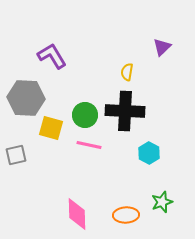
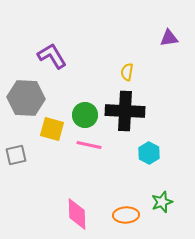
purple triangle: moved 7 px right, 9 px up; rotated 36 degrees clockwise
yellow square: moved 1 px right, 1 px down
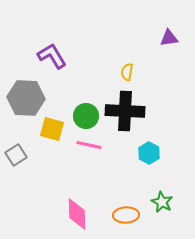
green circle: moved 1 px right, 1 px down
gray square: rotated 20 degrees counterclockwise
green star: rotated 25 degrees counterclockwise
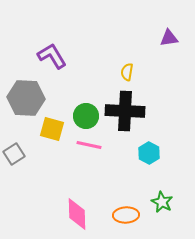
gray square: moved 2 px left, 1 px up
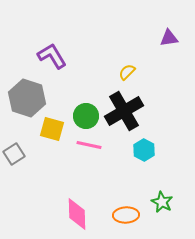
yellow semicircle: rotated 36 degrees clockwise
gray hexagon: moved 1 px right; rotated 15 degrees clockwise
black cross: moved 1 px left; rotated 33 degrees counterclockwise
cyan hexagon: moved 5 px left, 3 px up
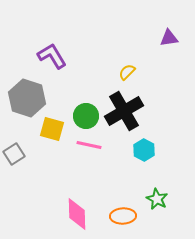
green star: moved 5 px left, 3 px up
orange ellipse: moved 3 px left, 1 px down
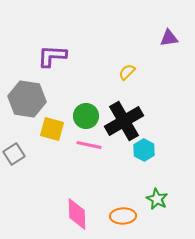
purple L-shape: rotated 56 degrees counterclockwise
gray hexagon: moved 1 px down; rotated 9 degrees counterclockwise
black cross: moved 10 px down
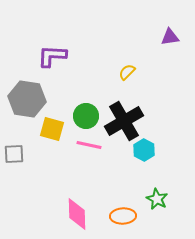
purple triangle: moved 1 px right, 1 px up
gray square: rotated 30 degrees clockwise
